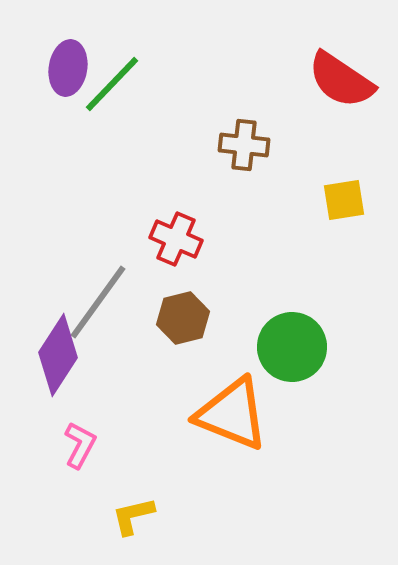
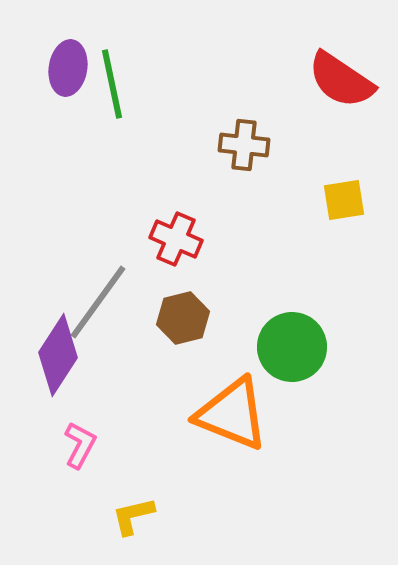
green line: rotated 56 degrees counterclockwise
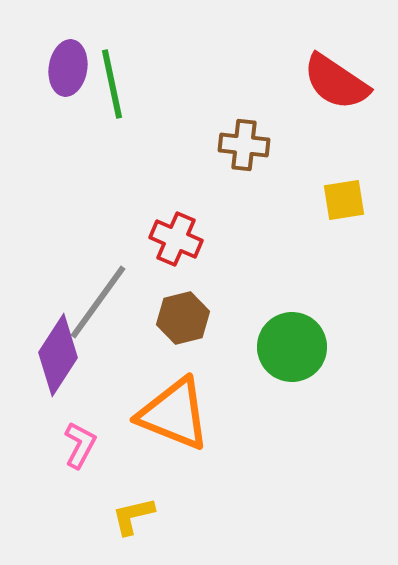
red semicircle: moved 5 px left, 2 px down
orange triangle: moved 58 px left
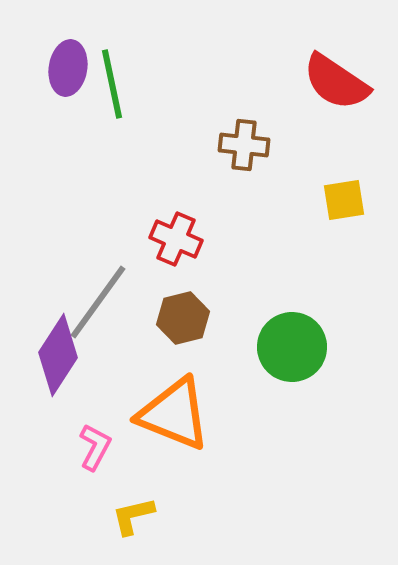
pink L-shape: moved 15 px right, 2 px down
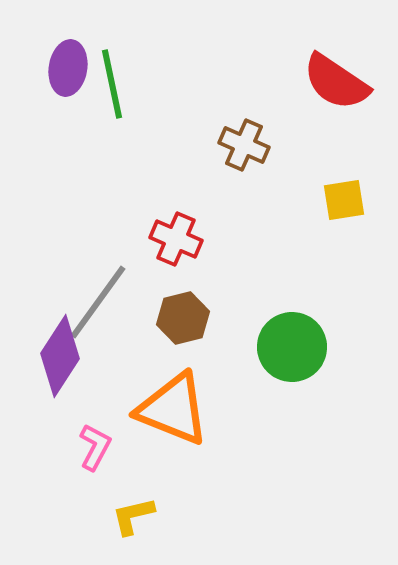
brown cross: rotated 18 degrees clockwise
purple diamond: moved 2 px right, 1 px down
orange triangle: moved 1 px left, 5 px up
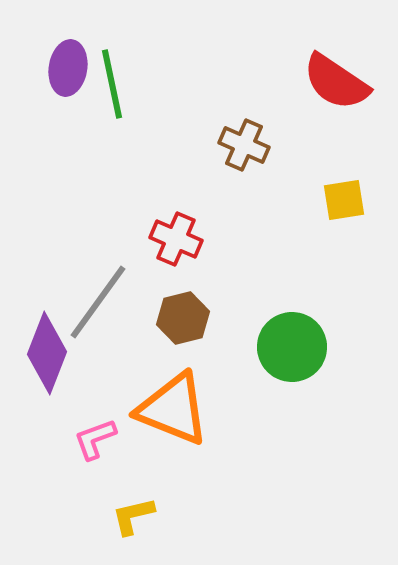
purple diamond: moved 13 px left, 3 px up; rotated 12 degrees counterclockwise
pink L-shape: moved 8 px up; rotated 138 degrees counterclockwise
